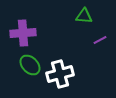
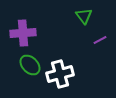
green triangle: rotated 48 degrees clockwise
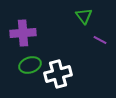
purple line: rotated 56 degrees clockwise
green ellipse: rotated 65 degrees counterclockwise
white cross: moved 2 px left
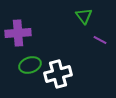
purple cross: moved 5 px left
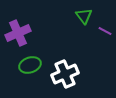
purple cross: rotated 20 degrees counterclockwise
purple line: moved 5 px right, 9 px up
white cross: moved 7 px right; rotated 8 degrees counterclockwise
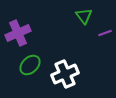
purple line: moved 2 px down; rotated 48 degrees counterclockwise
green ellipse: rotated 25 degrees counterclockwise
